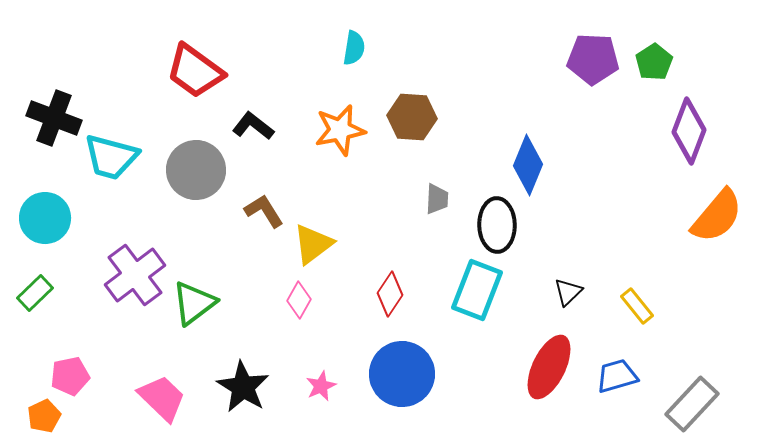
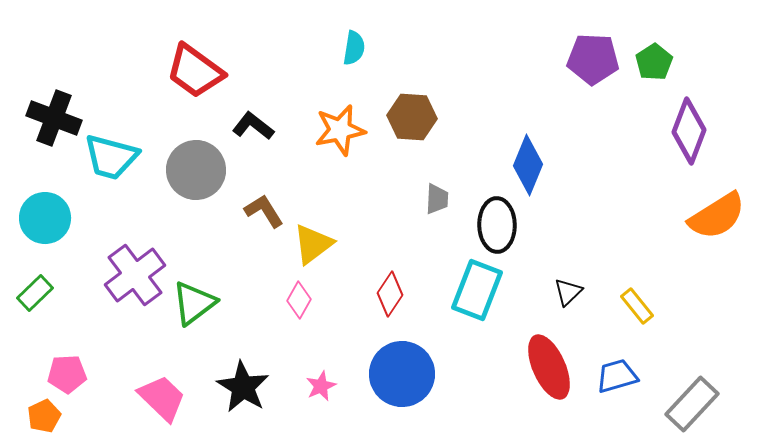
orange semicircle: rotated 18 degrees clockwise
red ellipse: rotated 50 degrees counterclockwise
pink pentagon: moved 3 px left, 2 px up; rotated 9 degrees clockwise
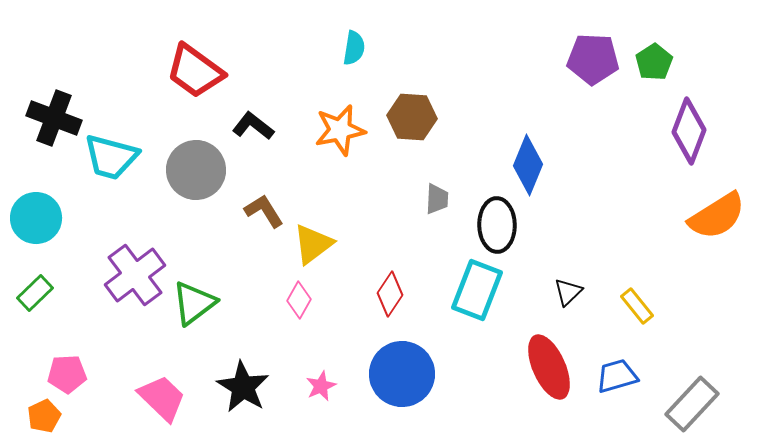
cyan circle: moved 9 px left
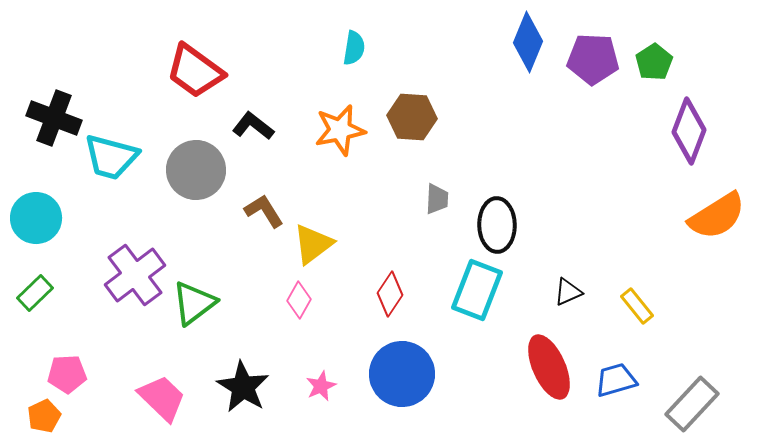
blue diamond: moved 123 px up
black triangle: rotated 20 degrees clockwise
blue trapezoid: moved 1 px left, 4 px down
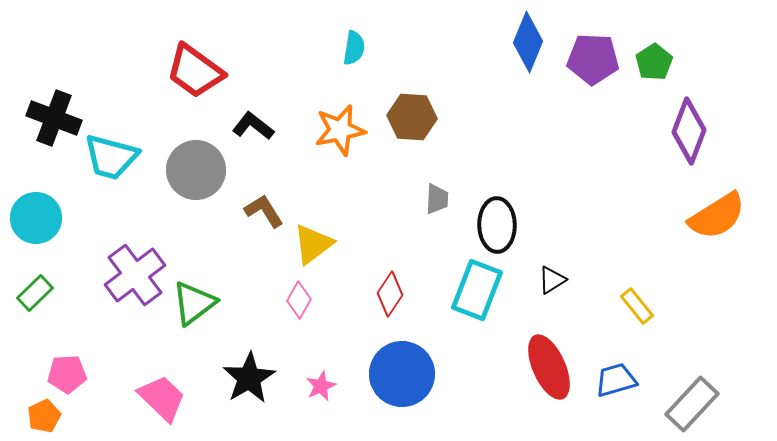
black triangle: moved 16 px left, 12 px up; rotated 8 degrees counterclockwise
black star: moved 6 px right, 9 px up; rotated 10 degrees clockwise
